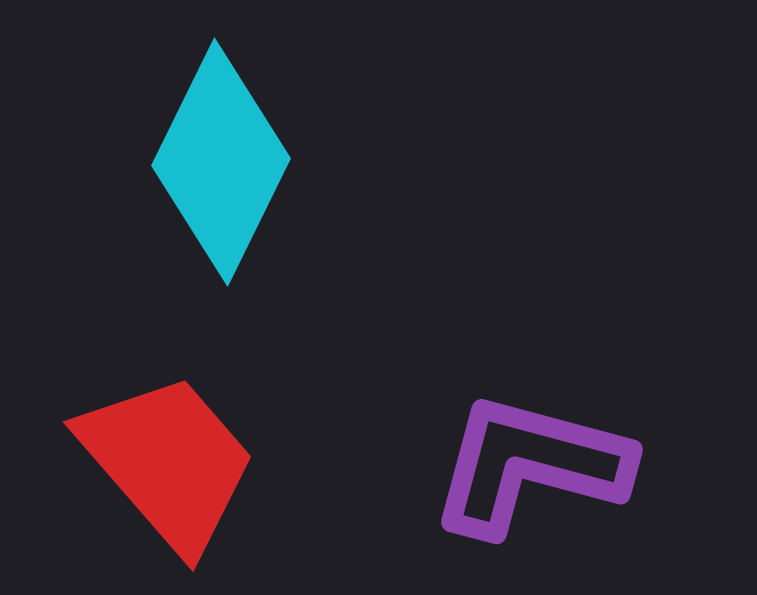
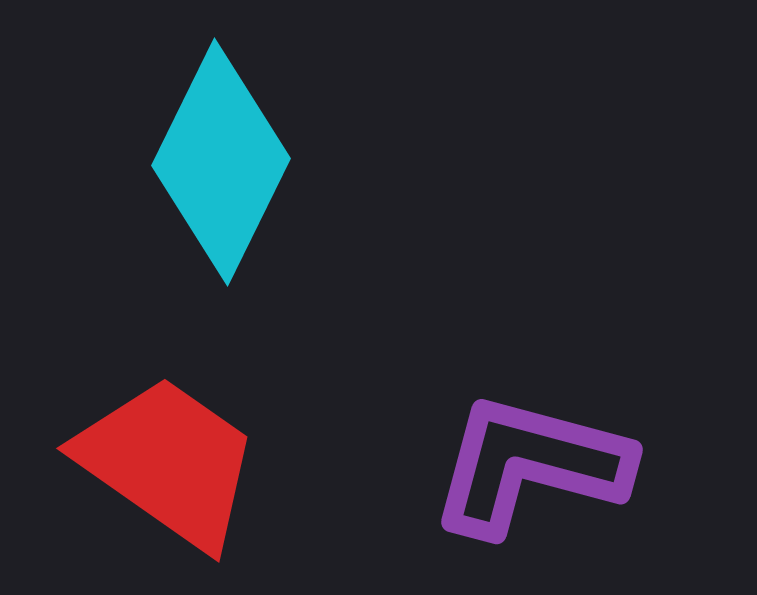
red trapezoid: rotated 14 degrees counterclockwise
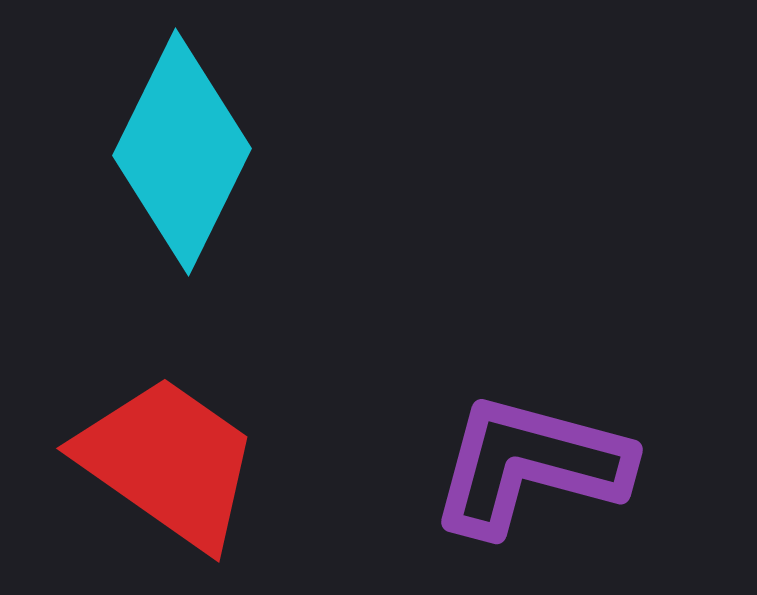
cyan diamond: moved 39 px left, 10 px up
